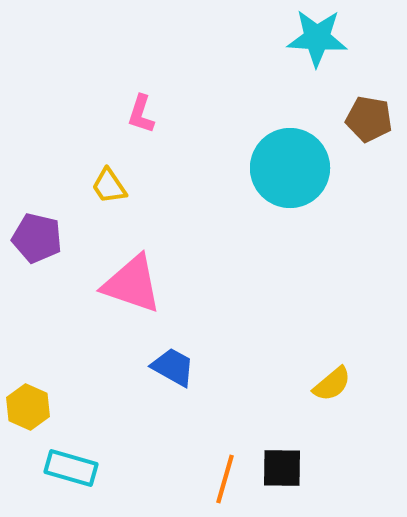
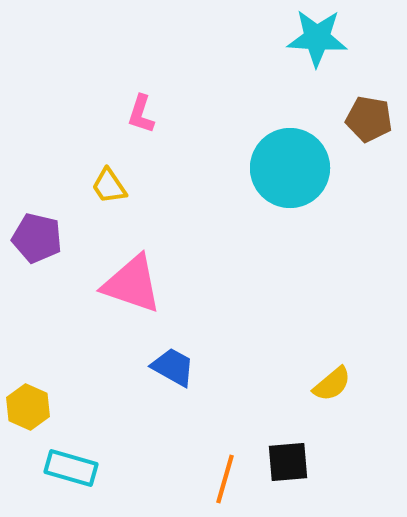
black square: moved 6 px right, 6 px up; rotated 6 degrees counterclockwise
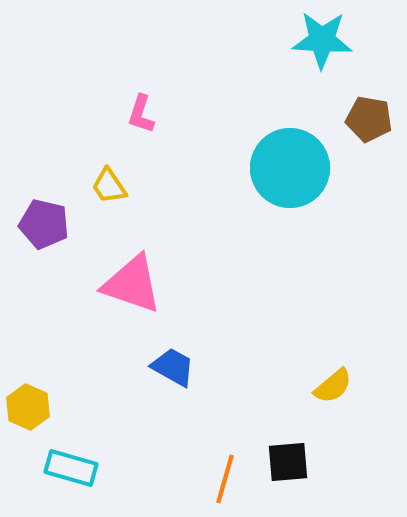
cyan star: moved 5 px right, 2 px down
purple pentagon: moved 7 px right, 14 px up
yellow semicircle: moved 1 px right, 2 px down
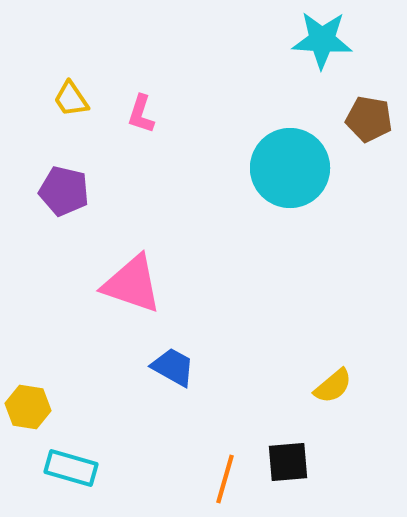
yellow trapezoid: moved 38 px left, 87 px up
purple pentagon: moved 20 px right, 33 px up
yellow hexagon: rotated 15 degrees counterclockwise
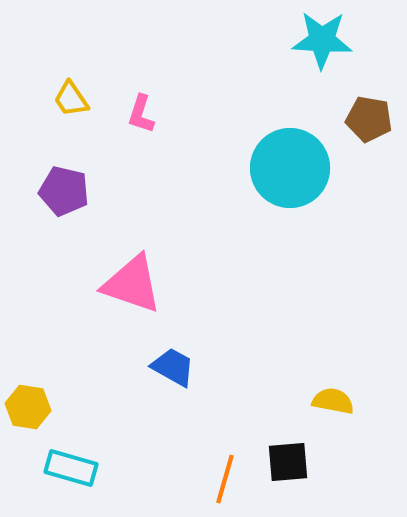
yellow semicircle: moved 15 px down; rotated 129 degrees counterclockwise
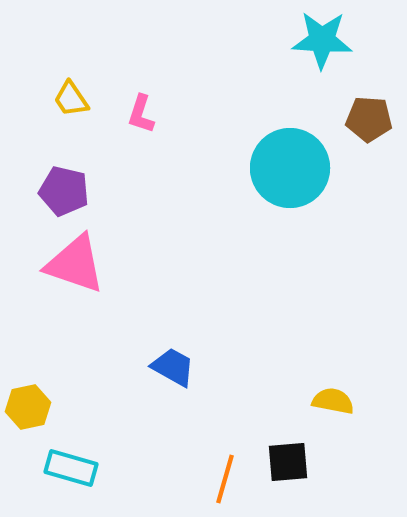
brown pentagon: rotated 6 degrees counterclockwise
pink triangle: moved 57 px left, 20 px up
yellow hexagon: rotated 21 degrees counterclockwise
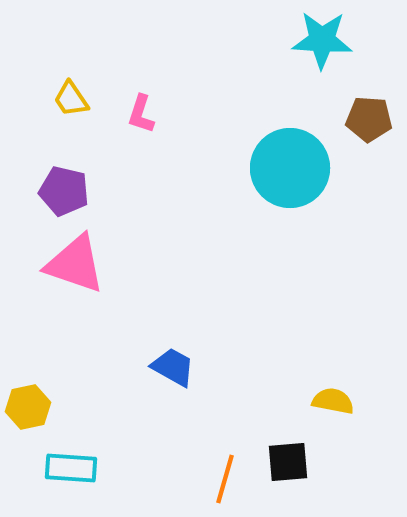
cyan rectangle: rotated 12 degrees counterclockwise
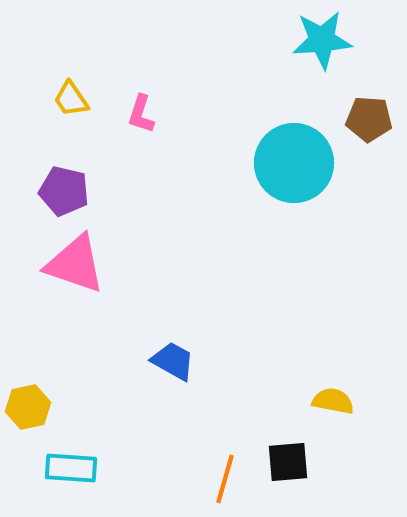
cyan star: rotated 8 degrees counterclockwise
cyan circle: moved 4 px right, 5 px up
blue trapezoid: moved 6 px up
